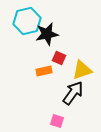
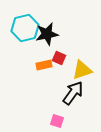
cyan hexagon: moved 2 px left, 7 px down
orange rectangle: moved 6 px up
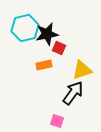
red square: moved 10 px up
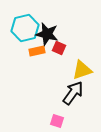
black star: rotated 25 degrees clockwise
orange rectangle: moved 7 px left, 14 px up
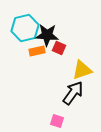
black star: moved 1 px down; rotated 10 degrees counterclockwise
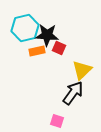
yellow triangle: rotated 25 degrees counterclockwise
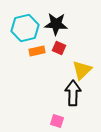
black star: moved 9 px right, 11 px up
black arrow: rotated 35 degrees counterclockwise
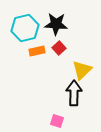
red square: rotated 24 degrees clockwise
black arrow: moved 1 px right
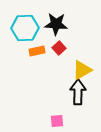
cyan hexagon: rotated 12 degrees clockwise
yellow triangle: rotated 15 degrees clockwise
black arrow: moved 4 px right, 1 px up
pink square: rotated 24 degrees counterclockwise
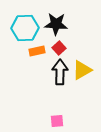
black arrow: moved 18 px left, 20 px up
